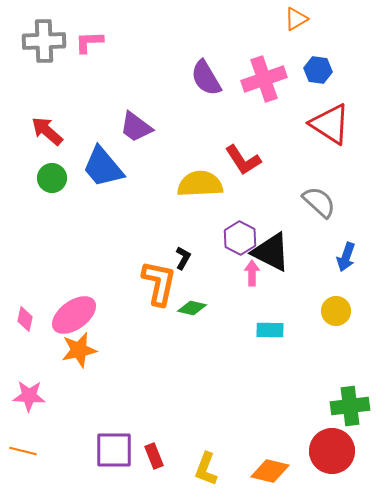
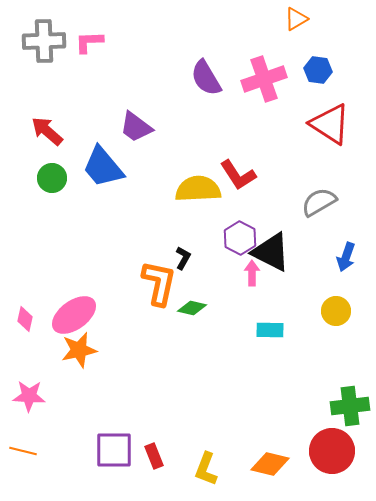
red L-shape: moved 5 px left, 15 px down
yellow semicircle: moved 2 px left, 5 px down
gray semicircle: rotated 72 degrees counterclockwise
orange diamond: moved 7 px up
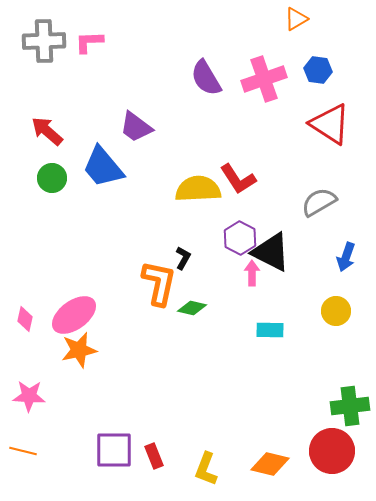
red L-shape: moved 4 px down
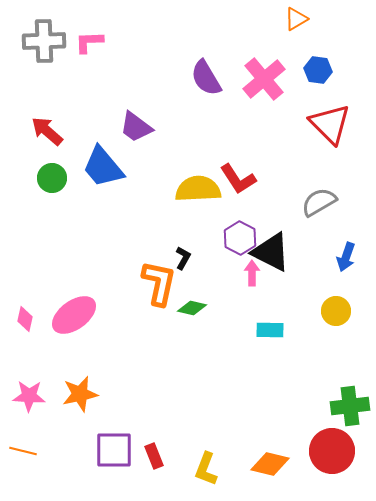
pink cross: rotated 21 degrees counterclockwise
red triangle: rotated 12 degrees clockwise
orange star: moved 1 px right, 44 px down
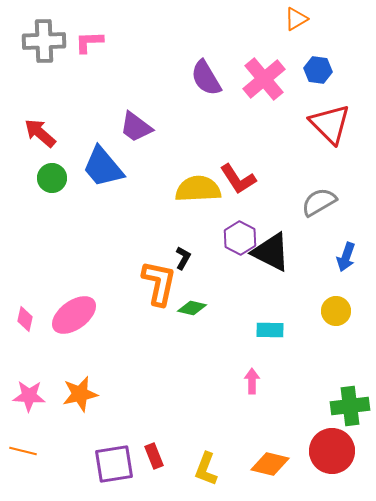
red arrow: moved 7 px left, 2 px down
pink arrow: moved 108 px down
purple square: moved 14 px down; rotated 9 degrees counterclockwise
